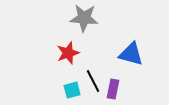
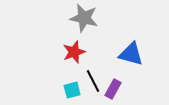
gray star: rotated 8 degrees clockwise
red star: moved 6 px right, 1 px up
purple rectangle: rotated 18 degrees clockwise
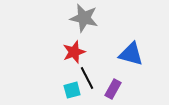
black line: moved 6 px left, 3 px up
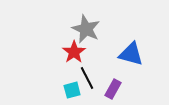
gray star: moved 2 px right, 11 px down; rotated 12 degrees clockwise
red star: rotated 15 degrees counterclockwise
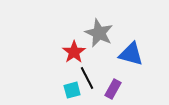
gray star: moved 13 px right, 4 px down
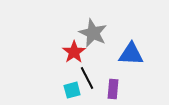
gray star: moved 6 px left
blue triangle: rotated 12 degrees counterclockwise
purple rectangle: rotated 24 degrees counterclockwise
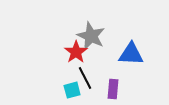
gray star: moved 2 px left, 3 px down
red star: moved 2 px right
black line: moved 2 px left
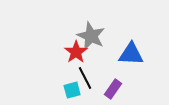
purple rectangle: rotated 30 degrees clockwise
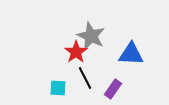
cyan square: moved 14 px left, 2 px up; rotated 18 degrees clockwise
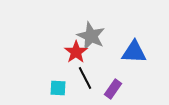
blue triangle: moved 3 px right, 2 px up
